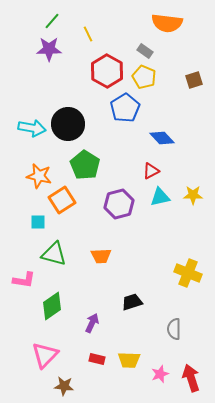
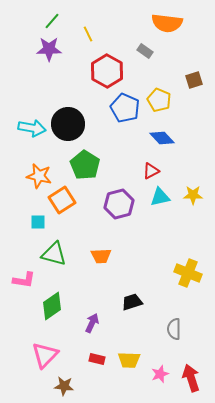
yellow pentagon: moved 15 px right, 23 px down
blue pentagon: rotated 16 degrees counterclockwise
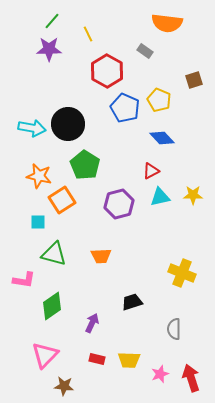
yellow cross: moved 6 px left
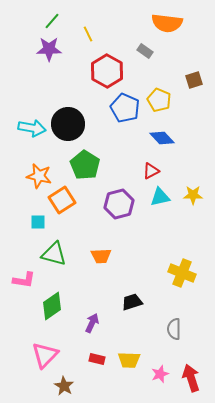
brown star: rotated 24 degrees clockwise
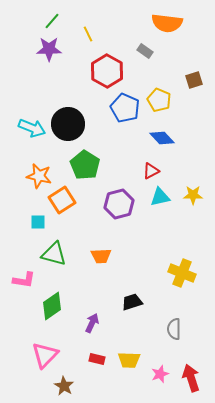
cyan arrow: rotated 12 degrees clockwise
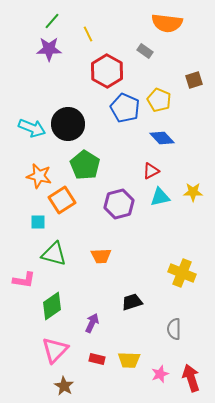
yellow star: moved 3 px up
pink triangle: moved 10 px right, 5 px up
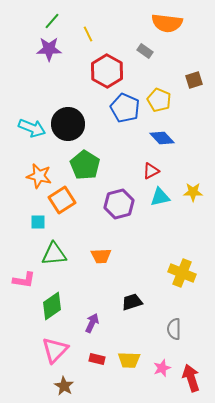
green triangle: rotated 20 degrees counterclockwise
pink star: moved 2 px right, 6 px up
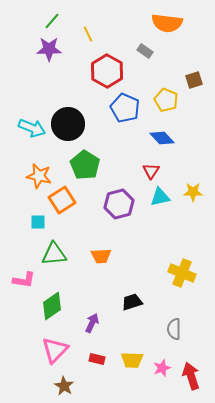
yellow pentagon: moved 7 px right
red triangle: rotated 30 degrees counterclockwise
yellow trapezoid: moved 3 px right
red arrow: moved 2 px up
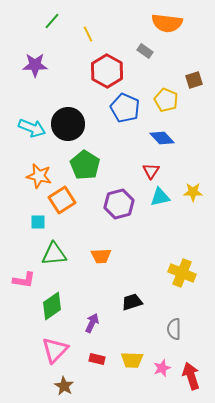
purple star: moved 14 px left, 16 px down
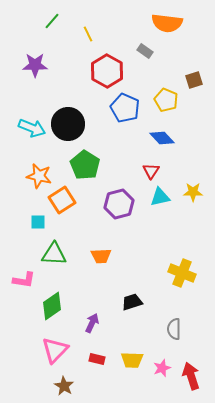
green triangle: rotated 8 degrees clockwise
